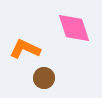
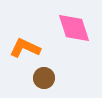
orange L-shape: moved 1 px up
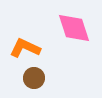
brown circle: moved 10 px left
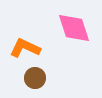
brown circle: moved 1 px right
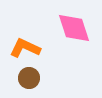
brown circle: moved 6 px left
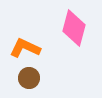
pink diamond: rotated 33 degrees clockwise
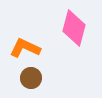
brown circle: moved 2 px right
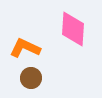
pink diamond: moved 1 px left, 1 px down; rotated 12 degrees counterclockwise
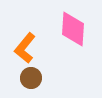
orange L-shape: rotated 76 degrees counterclockwise
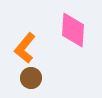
pink diamond: moved 1 px down
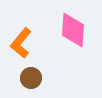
orange L-shape: moved 4 px left, 5 px up
